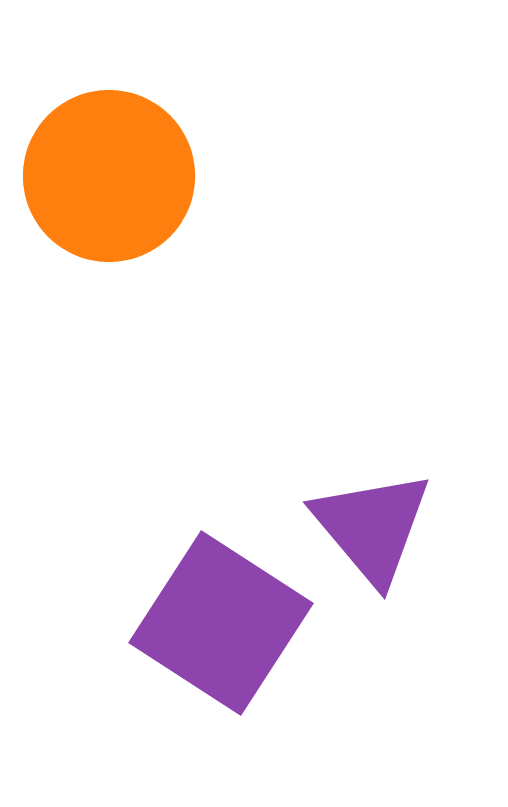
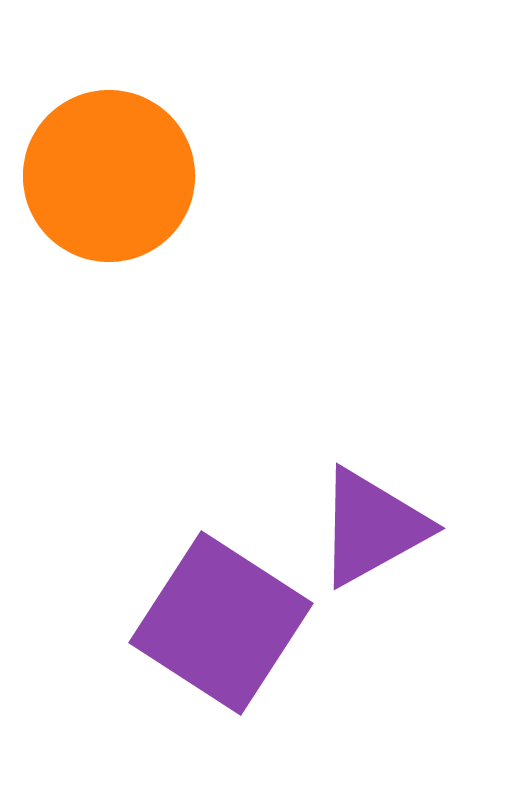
purple triangle: rotated 41 degrees clockwise
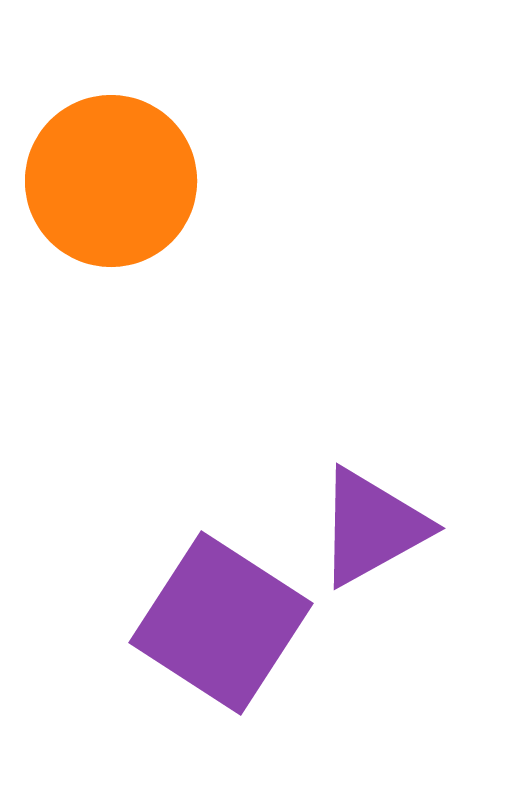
orange circle: moved 2 px right, 5 px down
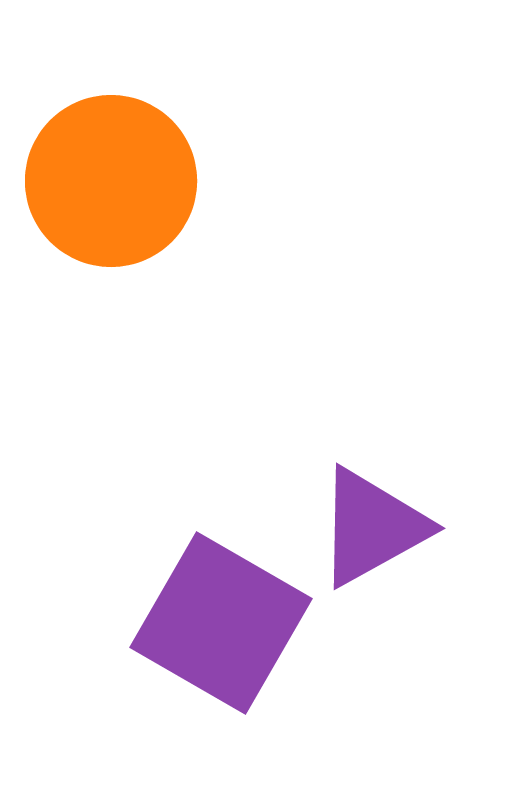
purple square: rotated 3 degrees counterclockwise
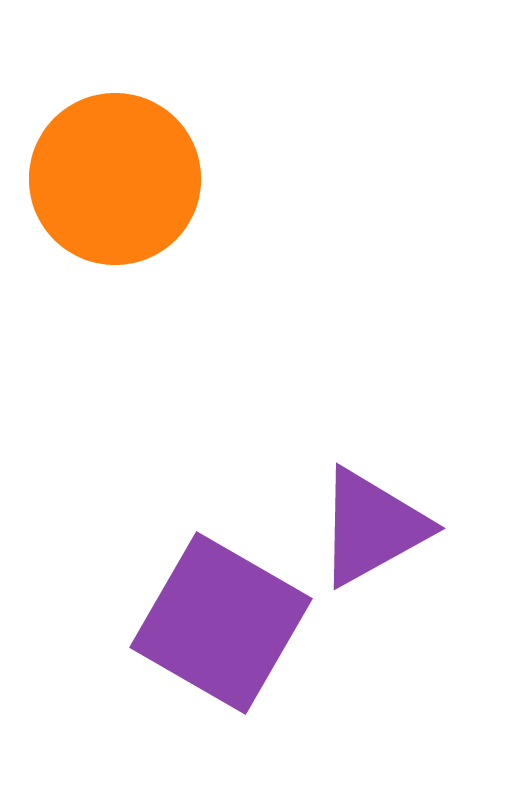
orange circle: moved 4 px right, 2 px up
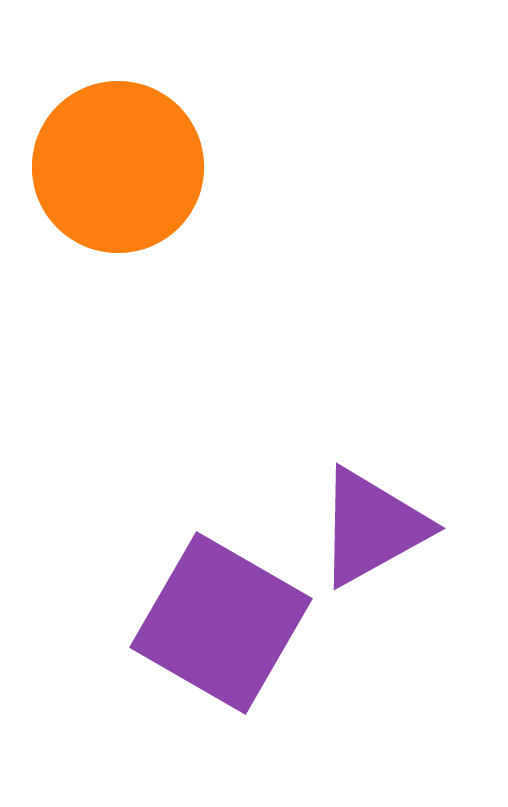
orange circle: moved 3 px right, 12 px up
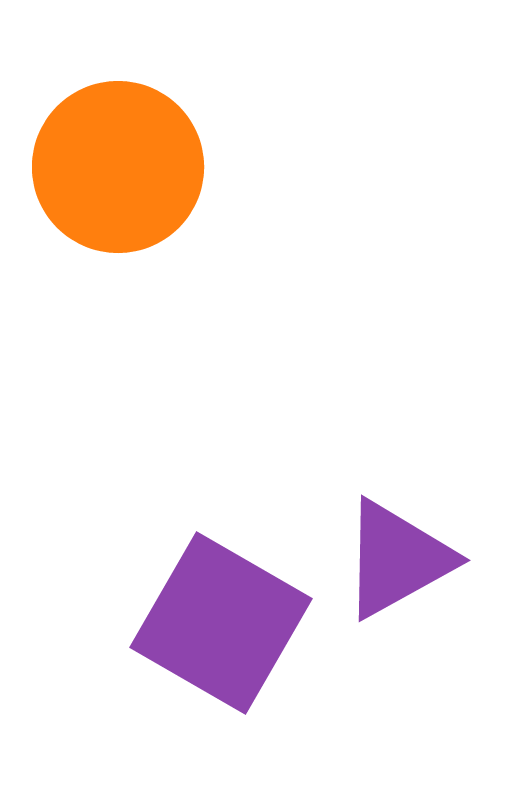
purple triangle: moved 25 px right, 32 px down
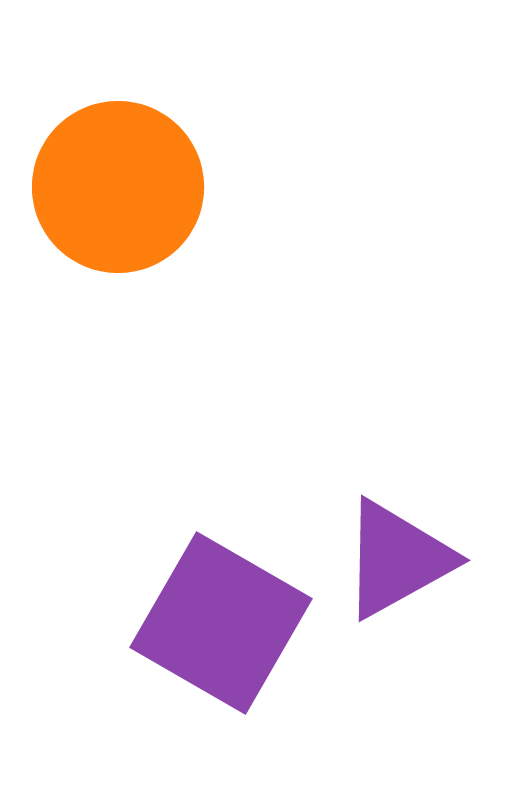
orange circle: moved 20 px down
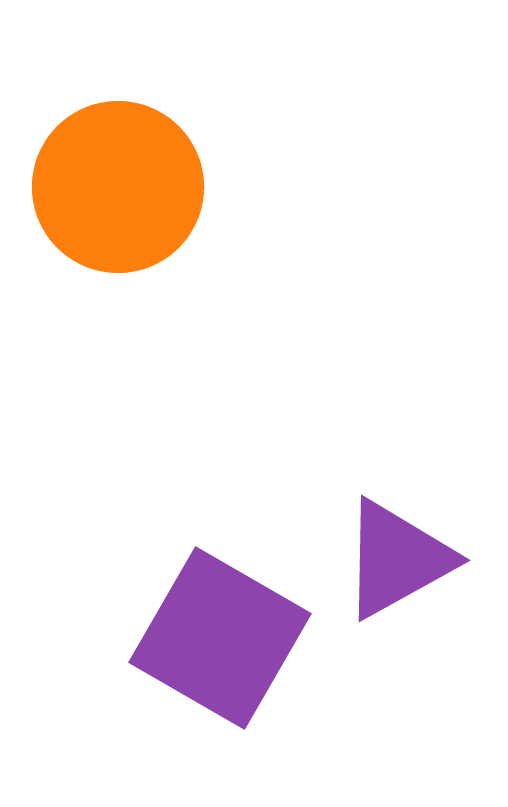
purple square: moved 1 px left, 15 px down
